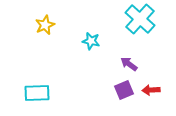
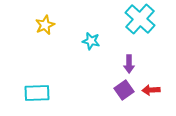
purple arrow: rotated 126 degrees counterclockwise
purple square: rotated 12 degrees counterclockwise
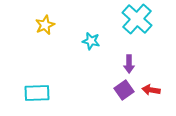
cyan cross: moved 3 px left
red arrow: rotated 12 degrees clockwise
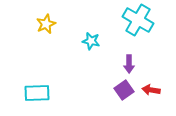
cyan cross: moved 1 px right, 1 px down; rotated 12 degrees counterclockwise
yellow star: moved 1 px right, 1 px up
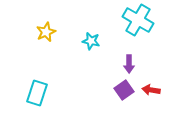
yellow star: moved 8 px down
cyan rectangle: rotated 70 degrees counterclockwise
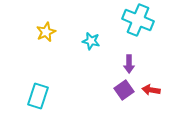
cyan cross: rotated 8 degrees counterclockwise
cyan rectangle: moved 1 px right, 3 px down
